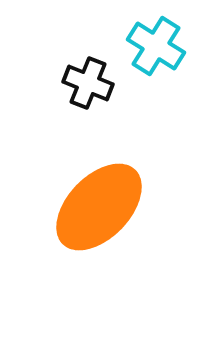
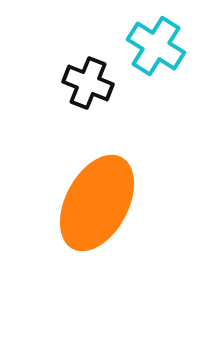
orange ellipse: moved 2 px left, 4 px up; rotated 16 degrees counterclockwise
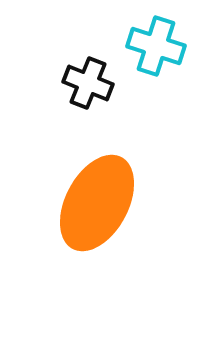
cyan cross: rotated 14 degrees counterclockwise
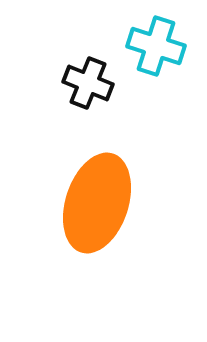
orange ellipse: rotated 10 degrees counterclockwise
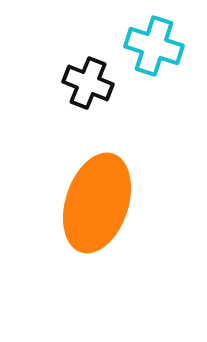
cyan cross: moved 2 px left
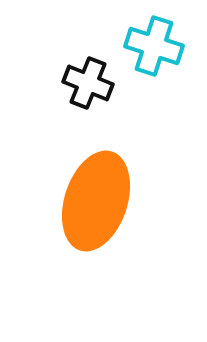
orange ellipse: moved 1 px left, 2 px up
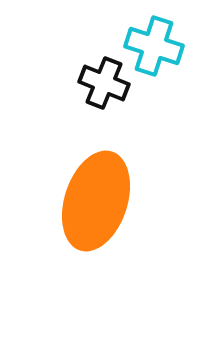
black cross: moved 16 px right
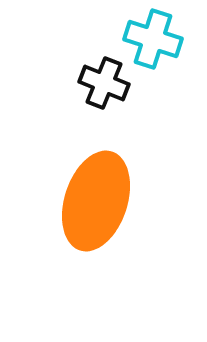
cyan cross: moved 1 px left, 7 px up
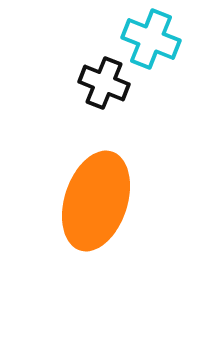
cyan cross: moved 2 px left; rotated 4 degrees clockwise
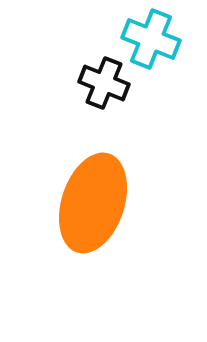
orange ellipse: moved 3 px left, 2 px down
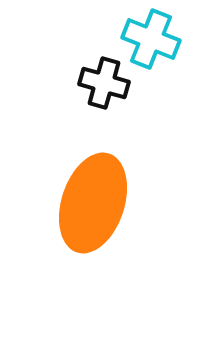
black cross: rotated 6 degrees counterclockwise
